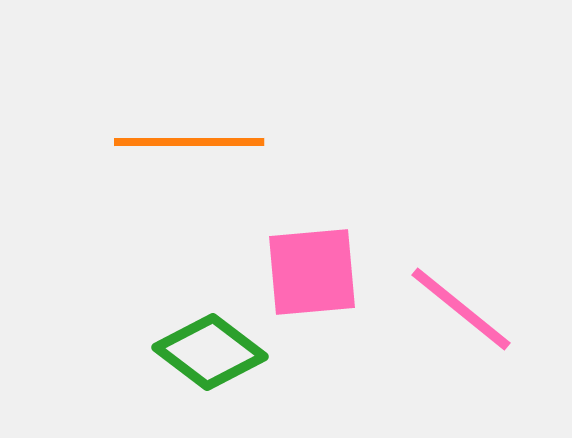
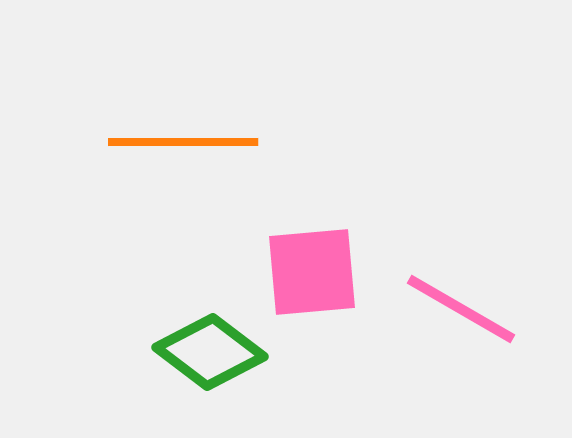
orange line: moved 6 px left
pink line: rotated 9 degrees counterclockwise
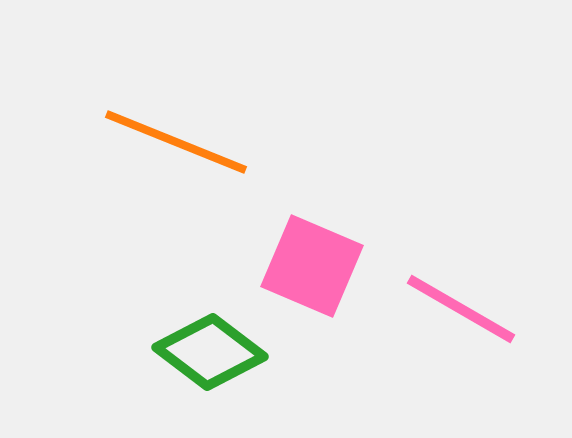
orange line: moved 7 px left; rotated 22 degrees clockwise
pink square: moved 6 px up; rotated 28 degrees clockwise
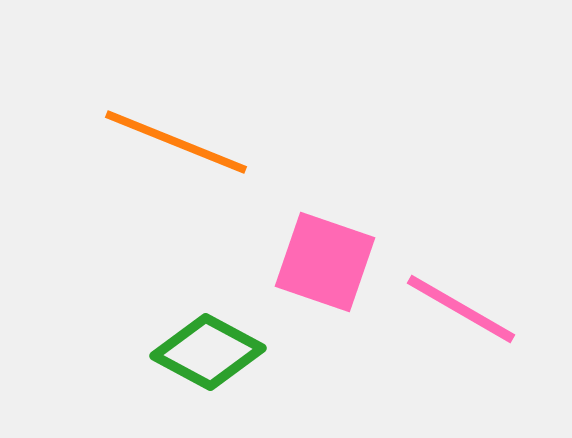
pink square: moved 13 px right, 4 px up; rotated 4 degrees counterclockwise
green diamond: moved 2 px left; rotated 9 degrees counterclockwise
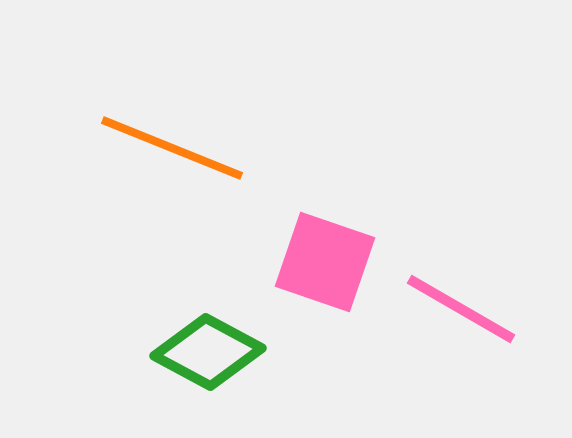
orange line: moved 4 px left, 6 px down
